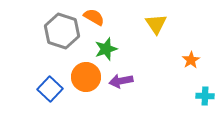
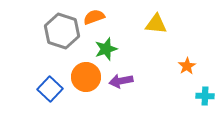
orange semicircle: rotated 50 degrees counterclockwise
yellow triangle: rotated 50 degrees counterclockwise
orange star: moved 4 px left, 6 px down
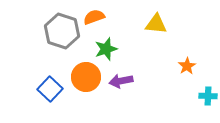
cyan cross: moved 3 px right
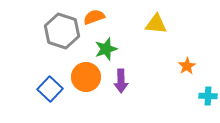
purple arrow: rotated 80 degrees counterclockwise
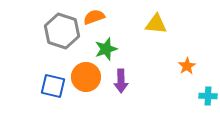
blue square: moved 3 px right, 3 px up; rotated 30 degrees counterclockwise
